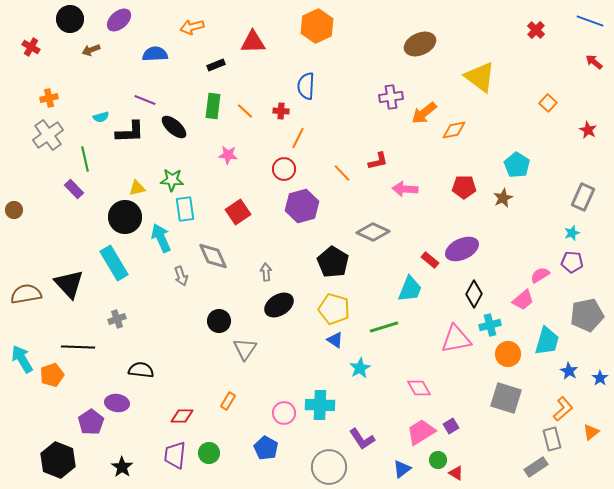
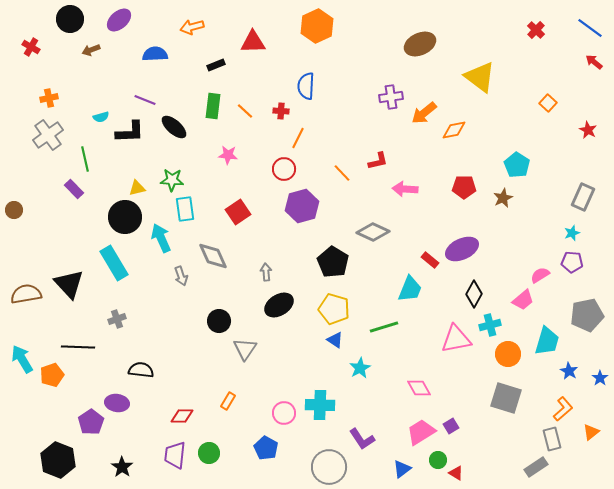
blue line at (590, 21): moved 7 px down; rotated 16 degrees clockwise
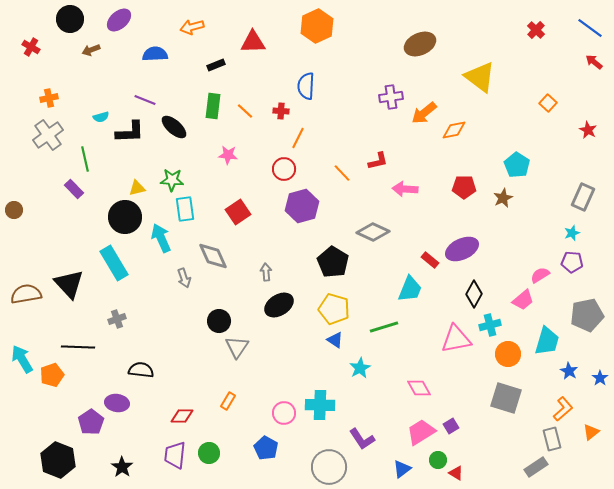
gray arrow at (181, 276): moved 3 px right, 2 px down
gray triangle at (245, 349): moved 8 px left, 2 px up
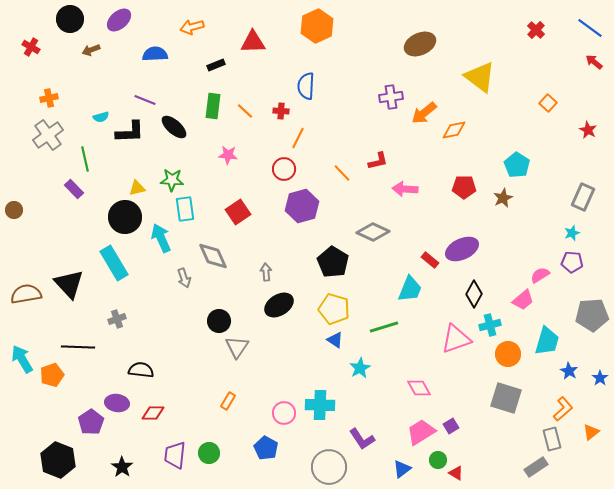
gray pentagon at (587, 315): moved 5 px right; rotated 8 degrees clockwise
pink triangle at (456, 339): rotated 8 degrees counterclockwise
red diamond at (182, 416): moved 29 px left, 3 px up
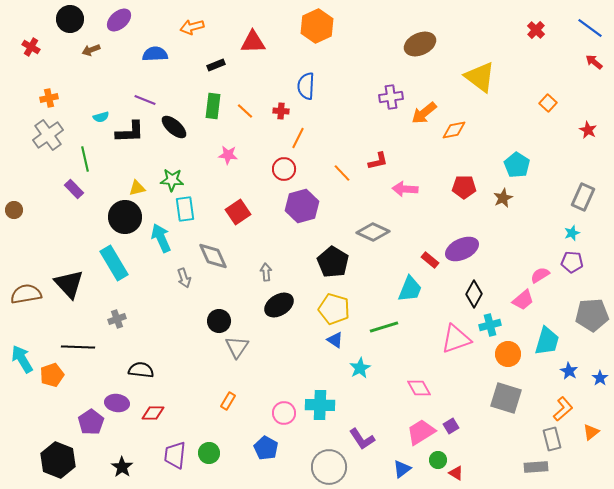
gray rectangle at (536, 467): rotated 30 degrees clockwise
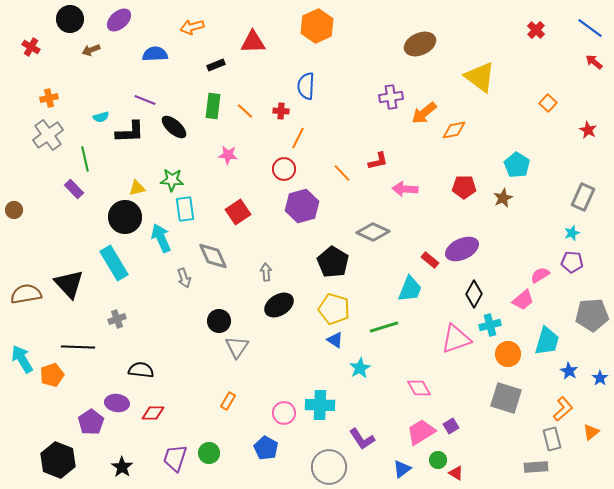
purple trapezoid at (175, 455): moved 3 px down; rotated 12 degrees clockwise
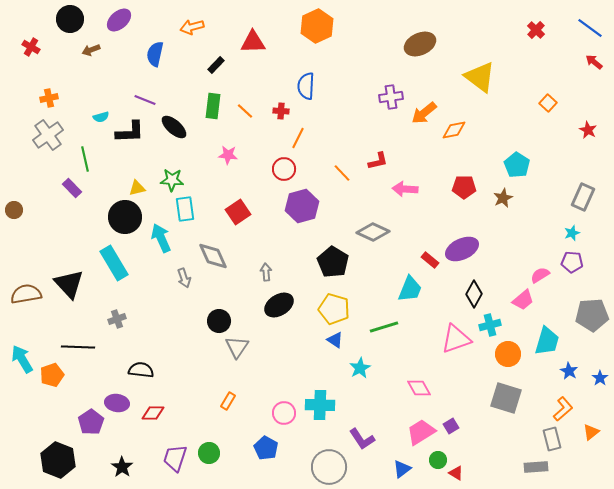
blue semicircle at (155, 54): rotated 75 degrees counterclockwise
black rectangle at (216, 65): rotated 24 degrees counterclockwise
purple rectangle at (74, 189): moved 2 px left, 1 px up
